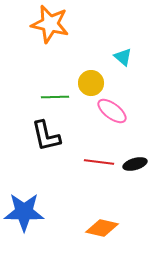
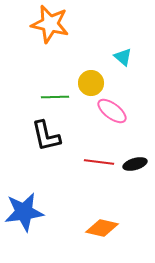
blue star: rotated 9 degrees counterclockwise
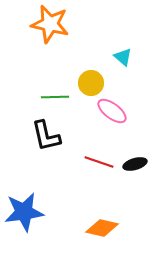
red line: rotated 12 degrees clockwise
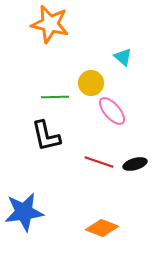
pink ellipse: rotated 12 degrees clockwise
orange diamond: rotated 8 degrees clockwise
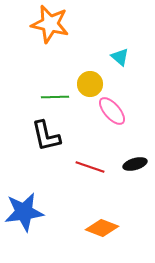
cyan triangle: moved 3 px left
yellow circle: moved 1 px left, 1 px down
red line: moved 9 px left, 5 px down
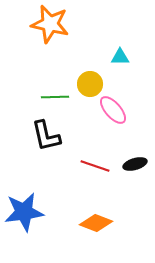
cyan triangle: rotated 42 degrees counterclockwise
pink ellipse: moved 1 px right, 1 px up
red line: moved 5 px right, 1 px up
orange diamond: moved 6 px left, 5 px up
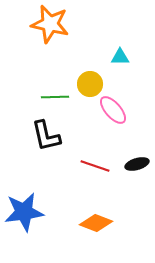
black ellipse: moved 2 px right
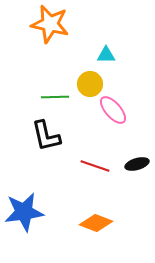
cyan triangle: moved 14 px left, 2 px up
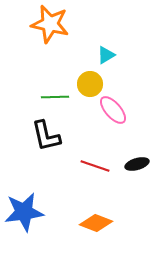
cyan triangle: rotated 30 degrees counterclockwise
